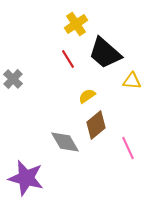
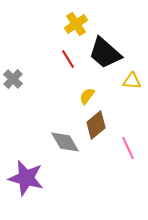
yellow semicircle: rotated 18 degrees counterclockwise
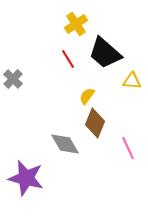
brown diamond: moved 1 px left, 2 px up; rotated 28 degrees counterclockwise
gray diamond: moved 2 px down
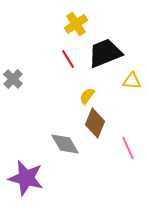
black trapezoid: rotated 117 degrees clockwise
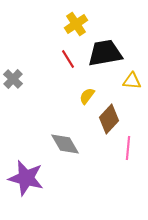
black trapezoid: rotated 12 degrees clockwise
brown diamond: moved 14 px right, 4 px up; rotated 20 degrees clockwise
pink line: rotated 30 degrees clockwise
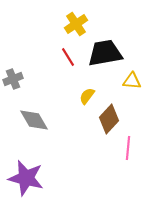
red line: moved 2 px up
gray cross: rotated 24 degrees clockwise
gray diamond: moved 31 px left, 24 px up
